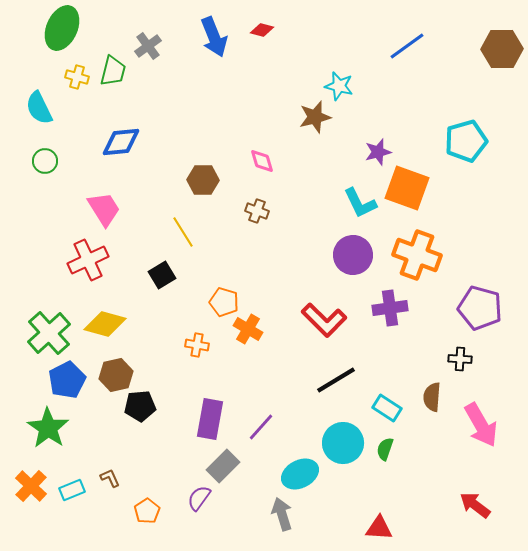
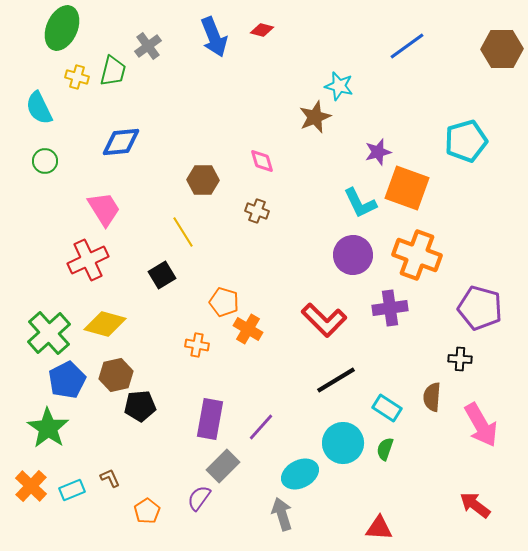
brown star at (315, 117): rotated 8 degrees counterclockwise
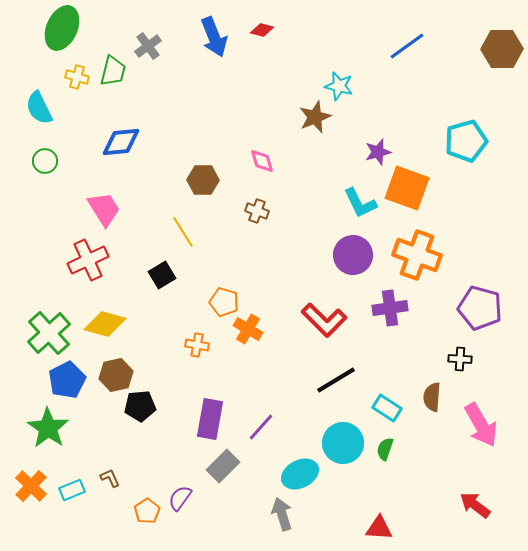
purple semicircle at (199, 498): moved 19 px left
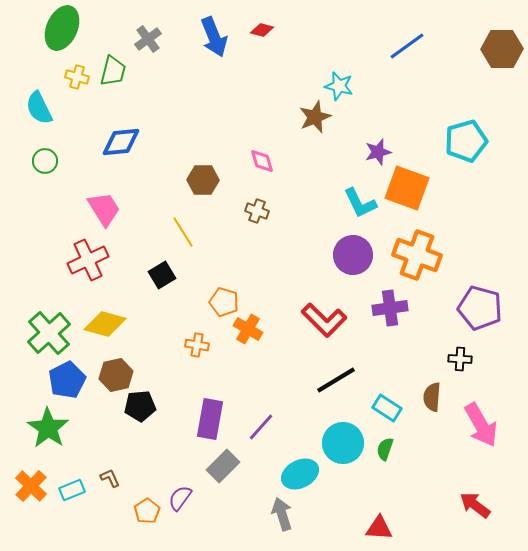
gray cross at (148, 46): moved 7 px up
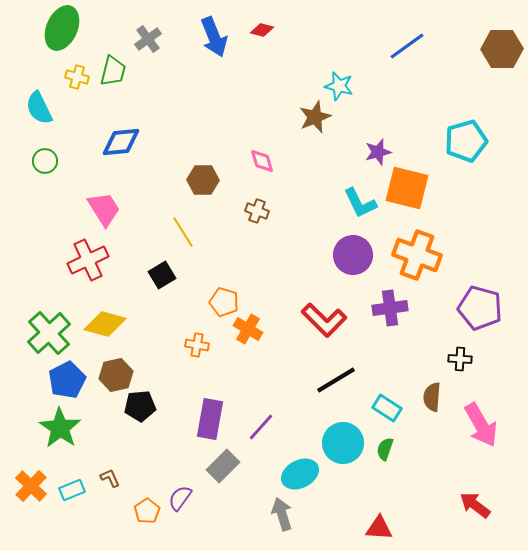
orange square at (407, 188): rotated 6 degrees counterclockwise
green star at (48, 428): moved 12 px right
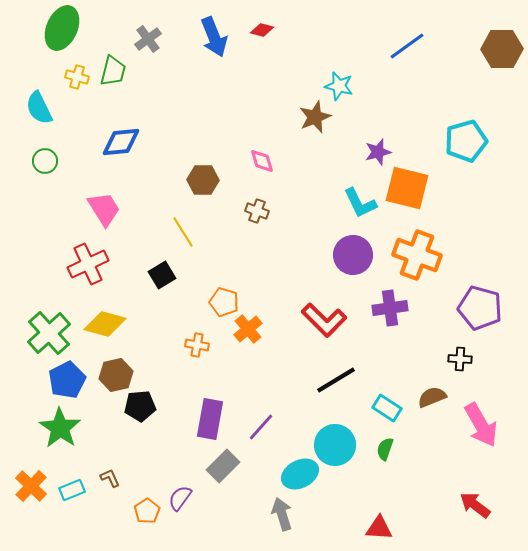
red cross at (88, 260): moved 4 px down
orange cross at (248, 329): rotated 20 degrees clockwise
brown semicircle at (432, 397): rotated 64 degrees clockwise
cyan circle at (343, 443): moved 8 px left, 2 px down
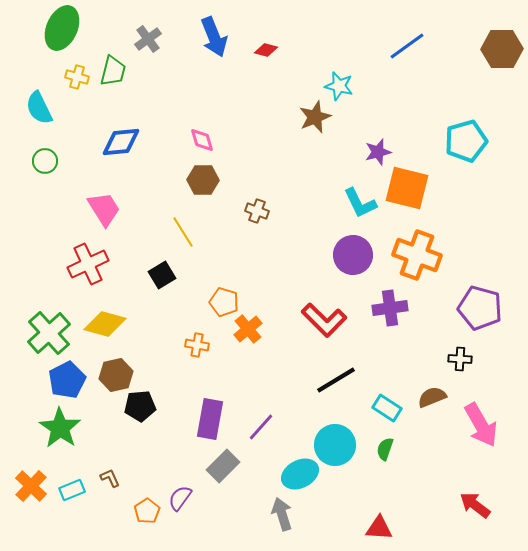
red diamond at (262, 30): moved 4 px right, 20 px down
pink diamond at (262, 161): moved 60 px left, 21 px up
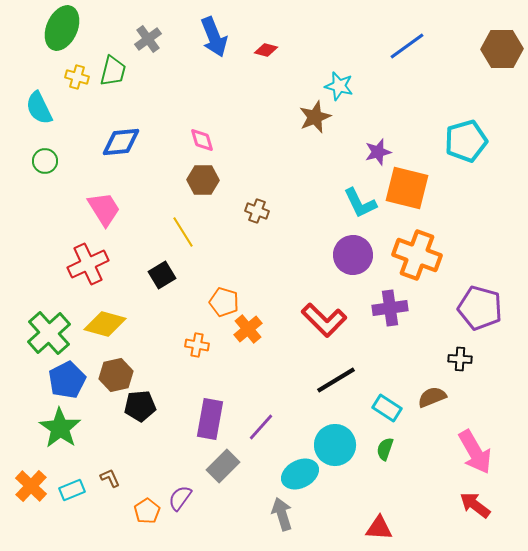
pink arrow at (481, 425): moved 6 px left, 27 px down
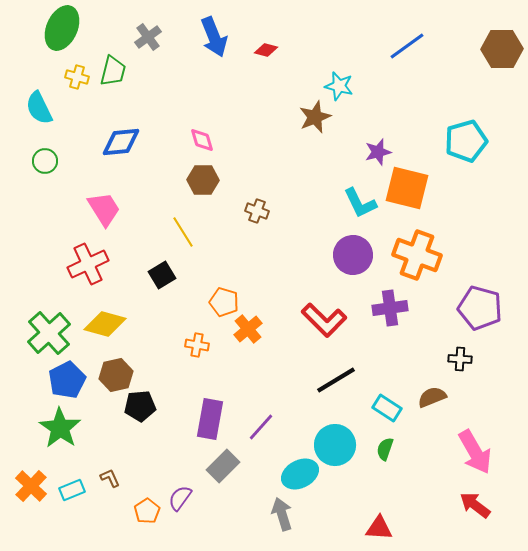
gray cross at (148, 39): moved 2 px up
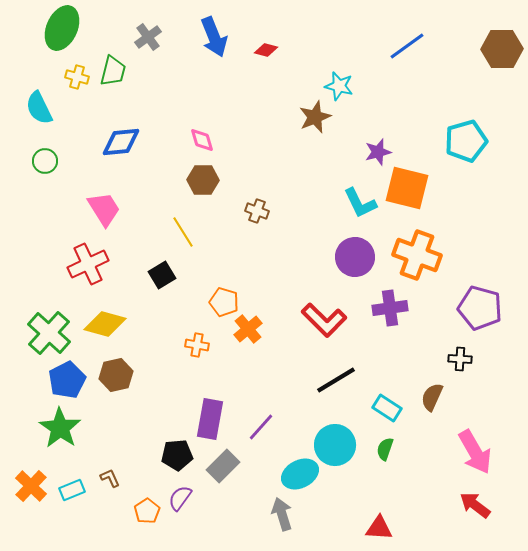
purple circle at (353, 255): moved 2 px right, 2 px down
green cross at (49, 333): rotated 6 degrees counterclockwise
brown semicircle at (432, 397): rotated 44 degrees counterclockwise
black pentagon at (140, 406): moved 37 px right, 49 px down
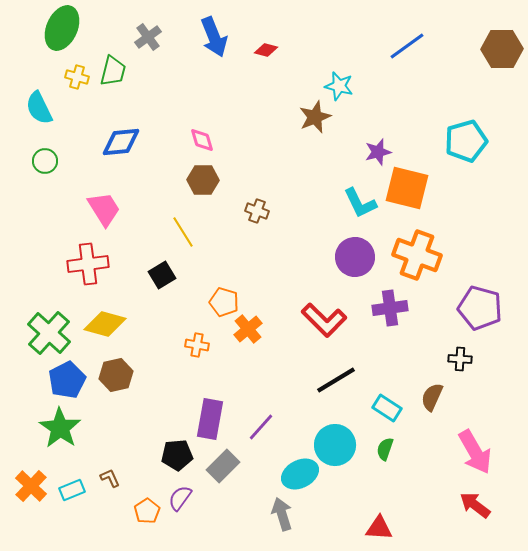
red cross at (88, 264): rotated 18 degrees clockwise
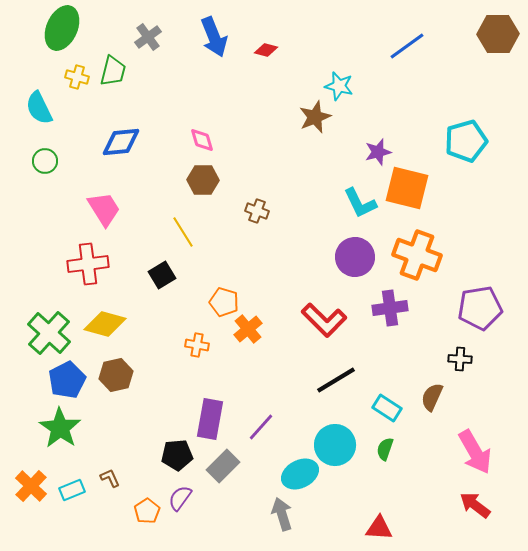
brown hexagon at (502, 49): moved 4 px left, 15 px up
purple pentagon at (480, 308): rotated 24 degrees counterclockwise
